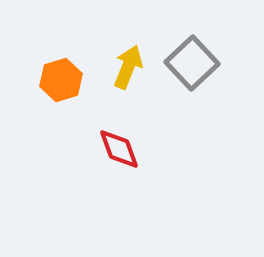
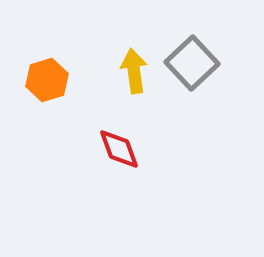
yellow arrow: moved 6 px right, 4 px down; rotated 30 degrees counterclockwise
orange hexagon: moved 14 px left
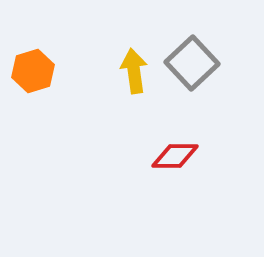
orange hexagon: moved 14 px left, 9 px up
red diamond: moved 56 px right, 7 px down; rotated 69 degrees counterclockwise
